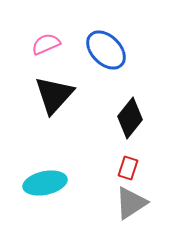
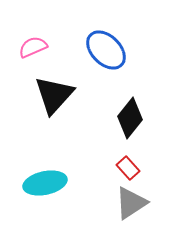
pink semicircle: moved 13 px left, 3 px down
red rectangle: rotated 60 degrees counterclockwise
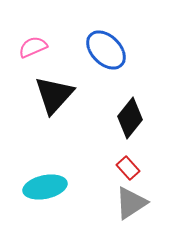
cyan ellipse: moved 4 px down
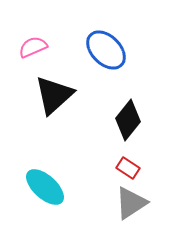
black triangle: rotated 6 degrees clockwise
black diamond: moved 2 px left, 2 px down
red rectangle: rotated 15 degrees counterclockwise
cyan ellipse: rotated 54 degrees clockwise
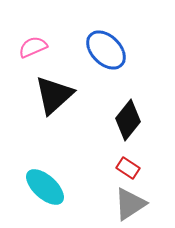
gray triangle: moved 1 px left, 1 px down
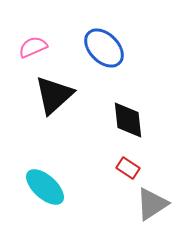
blue ellipse: moved 2 px left, 2 px up
black diamond: rotated 45 degrees counterclockwise
gray triangle: moved 22 px right
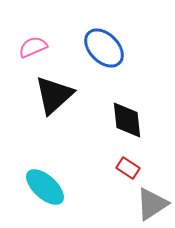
black diamond: moved 1 px left
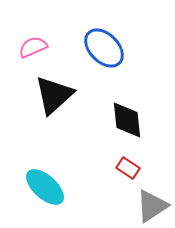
gray triangle: moved 2 px down
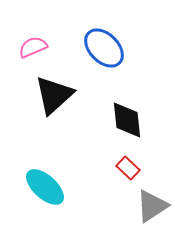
red rectangle: rotated 10 degrees clockwise
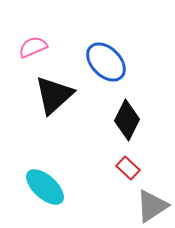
blue ellipse: moved 2 px right, 14 px down
black diamond: rotated 33 degrees clockwise
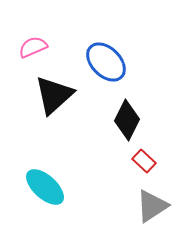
red rectangle: moved 16 px right, 7 px up
